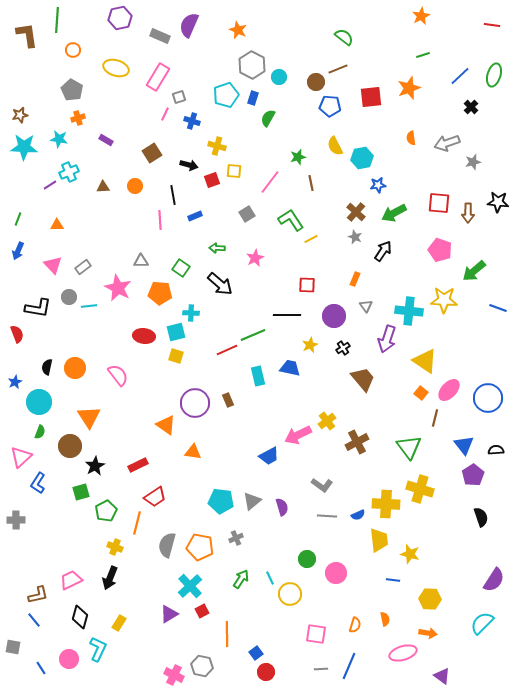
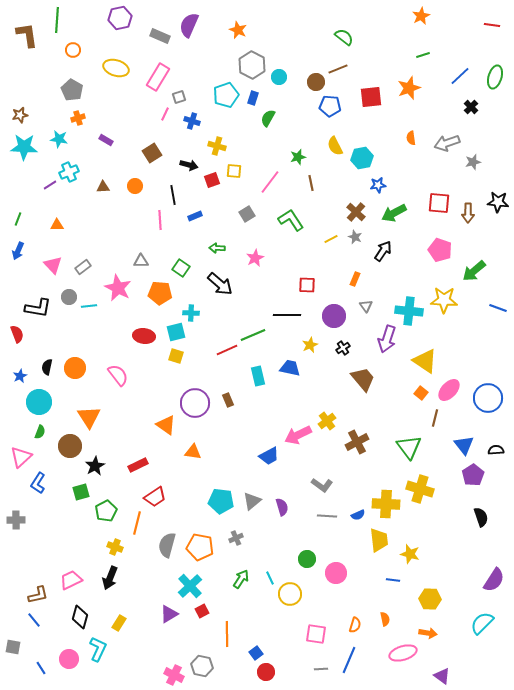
green ellipse at (494, 75): moved 1 px right, 2 px down
yellow line at (311, 239): moved 20 px right
blue star at (15, 382): moved 5 px right, 6 px up
blue line at (349, 666): moved 6 px up
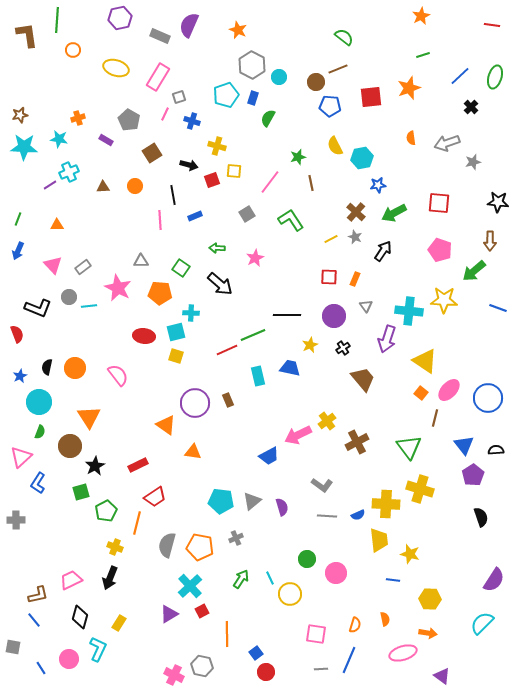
gray pentagon at (72, 90): moved 57 px right, 30 px down
brown arrow at (468, 213): moved 22 px right, 28 px down
red square at (307, 285): moved 22 px right, 8 px up
black L-shape at (38, 308): rotated 12 degrees clockwise
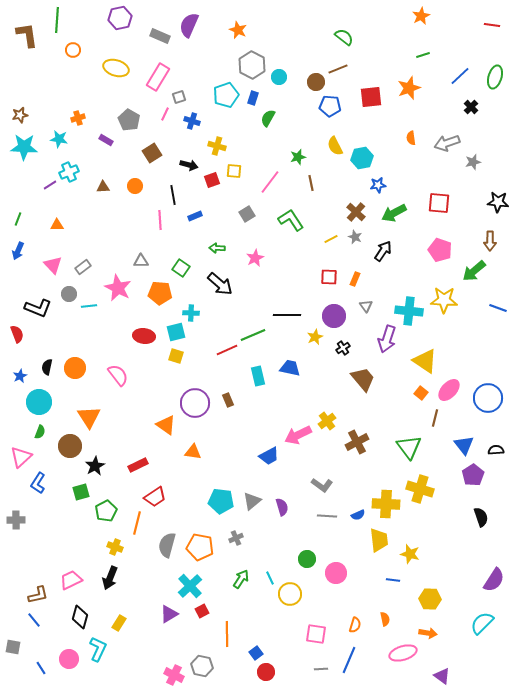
gray circle at (69, 297): moved 3 px up
yellow star at (310, 345): moved 5 px right, 8 px up
